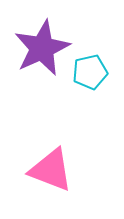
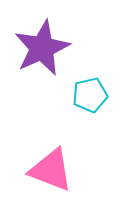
cyan pentagon: moved 23 px down
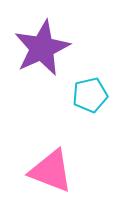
pink triangle: moved 1 px down
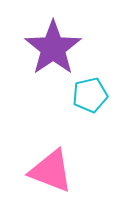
purple star: moved 11 px right; rotated 10 degrees counterclockwise
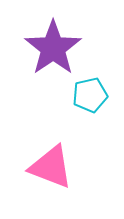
pink triangle: moved 4 px up
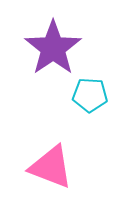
cyan pentagon: rotated 16 degrees clockwise
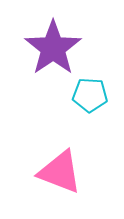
pink triangle: moved 9 px right, 5 px down
